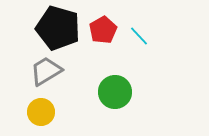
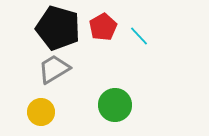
red pentagon: moved 3 px up
gray trapezoid: moved 8 px right, 2 px up
green circle: moved 13 px down
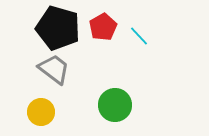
gray trapezoid: rotated 68 degrees clockwise
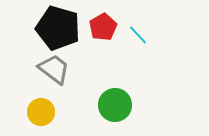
cyan line: moved 1 px left, 1 px up
